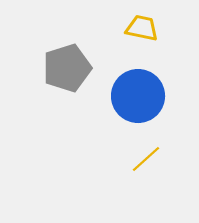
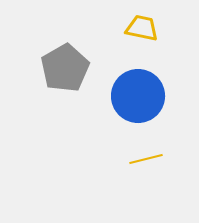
gray pentagon: moved 2 px left; rotated 12 degrees counterclockwise
yellow line: rotated 28 degrees clockwise
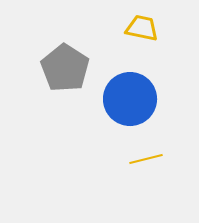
gray pentagon: rotated 9 degrees counterclockwise
blue circle: moved 8 px left, 3 px down
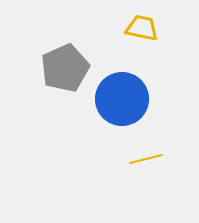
gray pentagon: rotated 15 degrees clockwise
blue circle: moved 8 px left
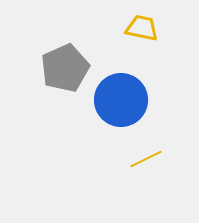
blue circle: moved 1 px left, 1 px down
yellow line: rotated 12 degrees counterclockwise
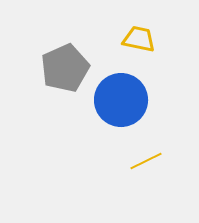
yellow trapezoid: moved 3 px left, 11 px down
yellow line: moved 2 px down
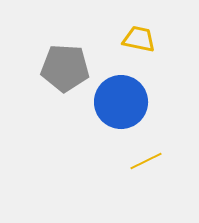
gray pentagon: rotated 27 degrees clockwise
blue circle: moved 2 px down
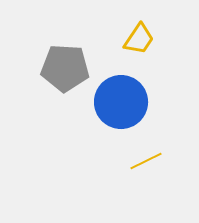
yellow trapezoid: rotated 112 degrees clockwise
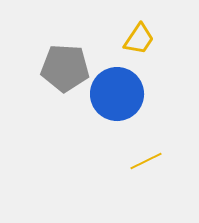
blue circle: moved 4 px left, 8 px up
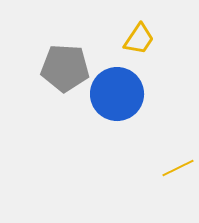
yellow line: moved 32 px right, 7 px down
